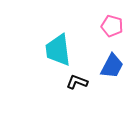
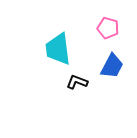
pink pentagon: moved 4 px left, 2 px down
cyan trapezoid: moved 1 px up
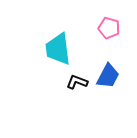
pink pentagon: moved 1 px right
blue trapezoid: moved 4 px left, 10 px down
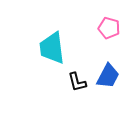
cyan trapezoid: moved 6 px left, 1 px up
black L-shape: rotated 125 degrees counterclockwise
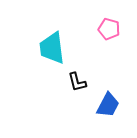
pink pentagon: moved 1 px down
blue trapezoid: moved 29 px down
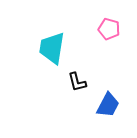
cyan trapezoid: rotated 16 degrees clockwise
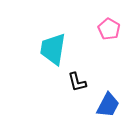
pink pentagon: rotated 15 degrees clockwise
cyan trapezoid: moved 1 px right, 1 px down
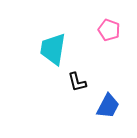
pink pentagon: moved 1 px down; rotated 10 degrees counterclockwise
blue trapezoid: moved 1 px down
